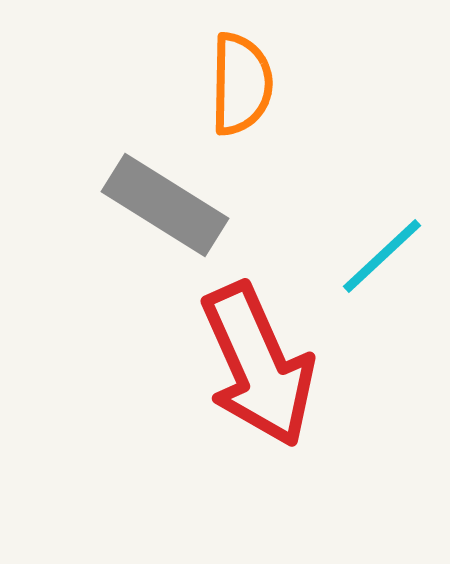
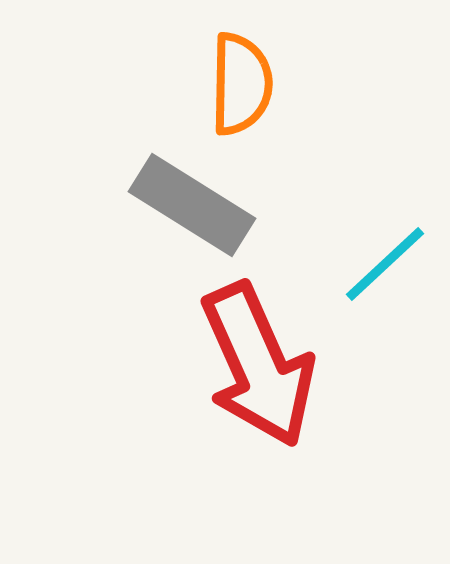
gray rectangle: moved 27 px right
cyan line: moved 3 px right, 8 px down
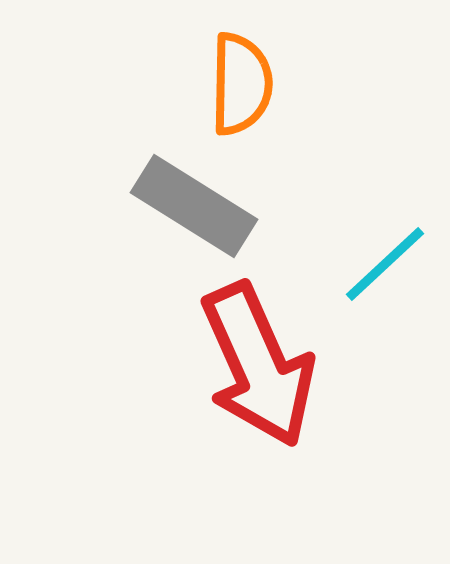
gray rectangle: moved 2 px right, 1 px down
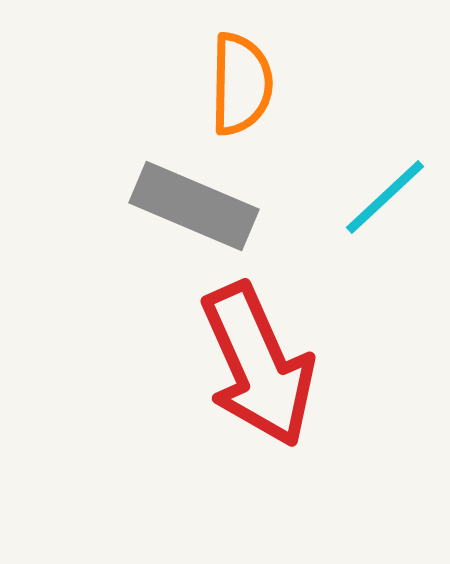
gray rectangle: rotated 9 degrees counterclockwise
cyan line: moved 67 px up
